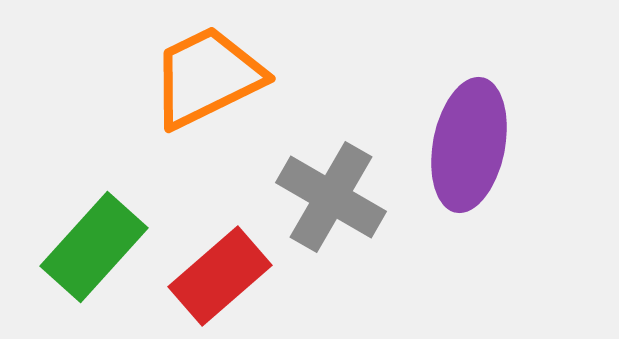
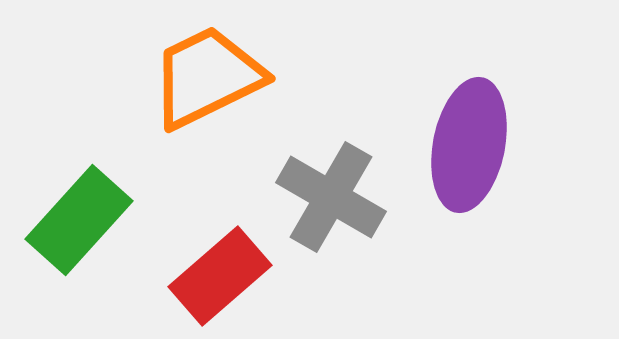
green rectangle: moved 15 px left, 27 px up
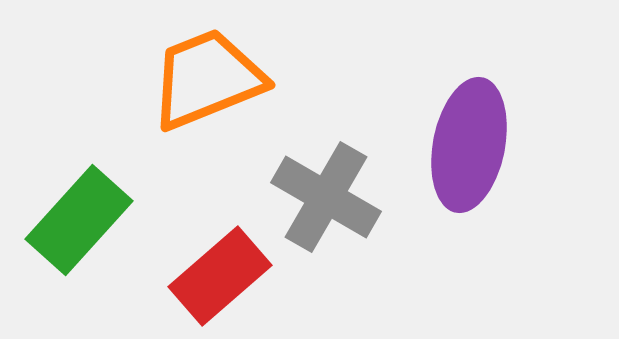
orange trapezoid: moved 2 px down; rotated 4 degrees clockwise
gray cross: moved 5 px left
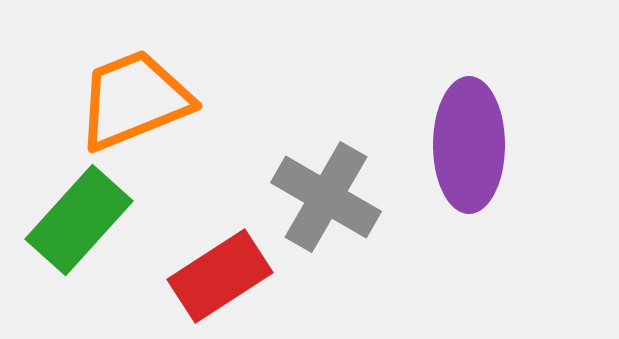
orange trapezoid: moved 73 px left, 21 px down
purple ellipse: rotated 11 degrees counterclockwise
red rectangle: rotated 8 degrees clockwise
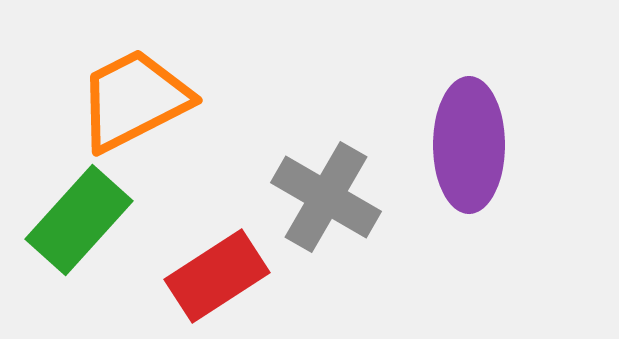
orange trapezoid: rotated 5 degrees counterclockwise
red rectangle: moved 3 px left
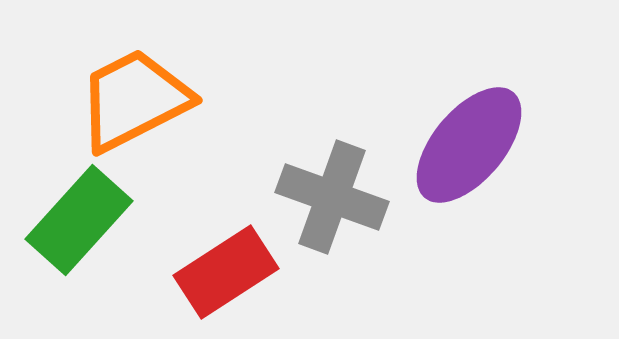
purple ellipse: rotated 40 degrees clockwise
gray cross: moved 6 px right; rotated 10 degrees counterclockwise
red rectangle: moved 9 px right, 4 px up
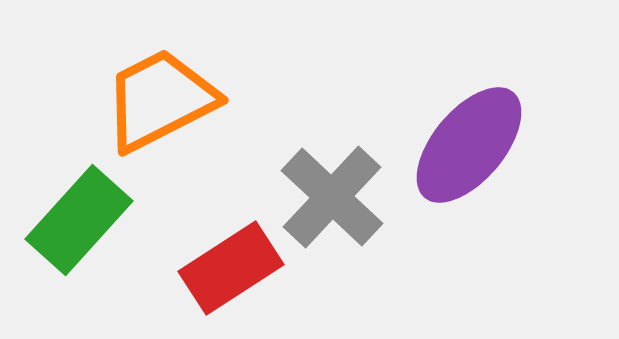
orange trapezoid: moved 26 px right
gray cross: rotated 23 degrees clockwise
red rectangle: moved 5 px right, 4 px up
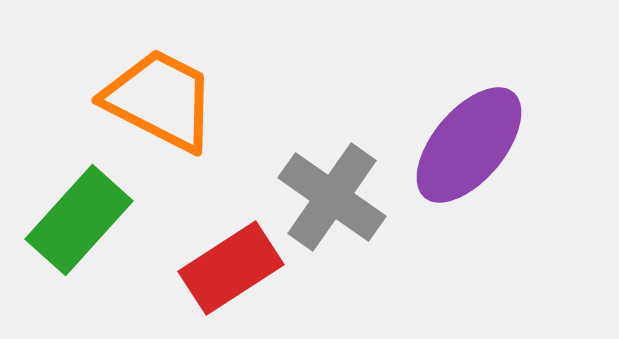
orange trapezoid: rotated 54 degrees clockwise
gray cross: rotated 8 degrees counterclockwise
